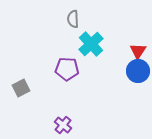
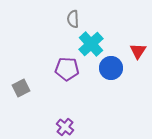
blue circle: moved 27 px left, 3 px up
purple cross: moved 2 px right, 2 px down
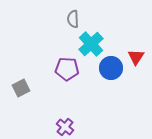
red triangle: moved 2 px left, 6 px down
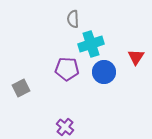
cyan cross: rotated 25 degrees clockwise
blue circle: moved 7 px left, 4 px down
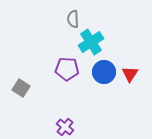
cyan cross: moved 2 px up; rotated 15 degrees counterclockwise
red triangle: moved 6 px left, 17 px down
gray square: rotated 30 degrees counterclockwise
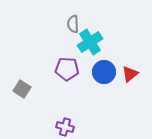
gray semicircle: moved 5 px down
cyan cross: moved 1 px left
red triangle: rotated 18 degrees clockwise
gray square: moved 1 px right, 1 px down
purple cross: rotated 24 degrees counterclockwise
